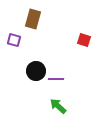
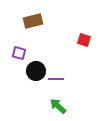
brown rectangle: moved 2 px down; rotated 60 degrees clockwise
purple square: moved 5 px right, 13 px down
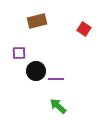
brown rectangle: moved 4 px right
red square: moved 11 px up; rotated 16 degrees clockwise
purple square: rotated 16 degrees counterclockwise
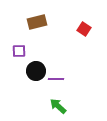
brown rectangle: moved 1 px down
purple square: moved 2 px up
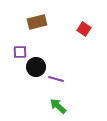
purple square: moved 1 px right, 1 px down
black circle: moved 4 px up
purple line: rotated 14 degrees clockwise
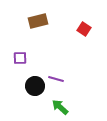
brown rectangle: moved 1 px right, 1 px up
purple square: moved 6 px down
black circle: moved 1 px left, 19 px down
green arrow: moved 2 px right, 1 px down
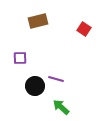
green arrow: moved 1 px right
